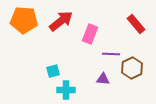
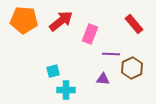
red rectangle: moved 2 px left
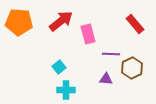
orange pentagon: moved 5 px left, 2 px down
red rectangle: moved 1 px right
pink rectangle: moved 2 px left; rotated 36 degrees counterclockwise
cyan square: moved 6 px right, 4 px up; rotated 24 degrees counterclockwise
purple triangle: moved 3 px right
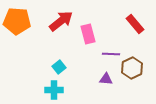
orange pentagon: moved 2 px left, 1 px up
cyan cross: moved 12 px left
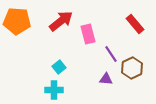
purple line: rotated 54 degrees clockwise
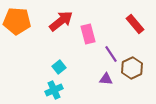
cyan cross: rotated 24 degrees counterclockwise
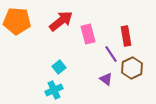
red rectangle: moved 9 px left, 12 px down; rotated 30 degrees clockwise
purple triangle: rotated 32 degrees clockwise
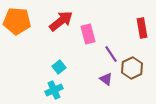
red rectangle: moved 16 px right, 8 px up
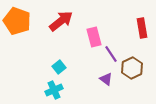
orange pentagon: rotated 16 degrees clockwise
pink rectangle: moved 6 px right, 3 px down
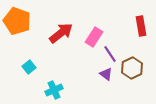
red arrow: moved 12 px down
red rectangle: moved 1 px left, 2 px up
pink rectangle: rotated 48 degrees clockwise
purple line: moved 1 px left
cyan square: moved 30 px left
purple triangle: moved 5 px up
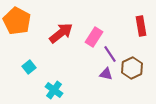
orange pentagon: rotated 8 degrees clockwise
purple triangle: rotated 24 degrees counterclockwise
cyan cross: rotated 30 degrees counterclockwise
